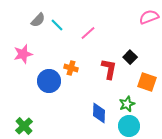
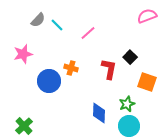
pink semicircle: moved 2 px left, 1 px up
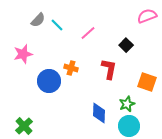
black square: moved 4 px left, 12 px up
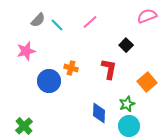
pink line: moved 2 px right, 11 px up
pink star: moved 3 px right, 3 px up
orange square: rotated 30 degrees clockwise
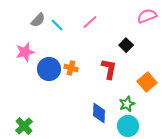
pink star: moved 1 px left, 1 px down
blue circle: moved 12 px up
cyan circle: moved 1 px left
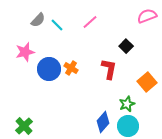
black square: moved 1 px down
orange cross: rotated 16 degrees clockwise
blue diamond: moved 4 px right, 9 px down; rotated 40 degrees clockwise
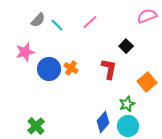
green cross: moved 12 px right
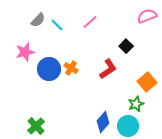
red L-shape: moved 1 px left; rotated 45 degrees clockwise
green star: moved 9 px right
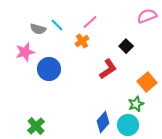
gray semicircle: moved 9 px down; rotated 63 degrees clockwise
orange cross: moved 11 px right, 27 px up; rotated 24 degrees clockwise
cyan circle: moved 1 px up
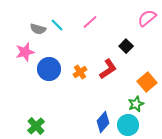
pink semicircle: moved 2 px down; rotated 18 degrees counterclockwise
orange cross: moved 2 px left, 31 px down
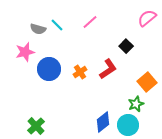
blue diamond: rotated 10 degrees clockwise
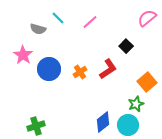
cyan line: moved 1 px right, 7 px up
pink star: moved 2 px left, 3 px down; rotated 24 degrees counterclockwise
green cross: rotated 24 degrees clockwise
